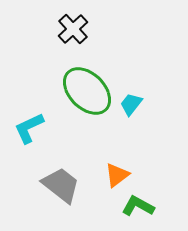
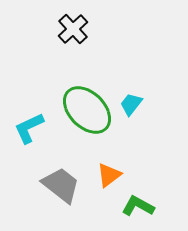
green ellipse: moved 19 px down
orange triangle: moved 8 px left
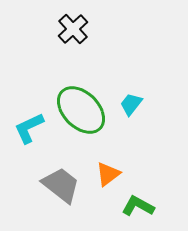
green ellipse: moved 6 px left
orange triangle: moved 1 px left, 1 px up
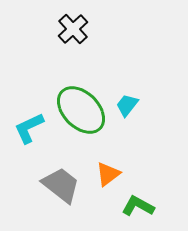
cyan trapezoid: moved 4 px left, 1 px down
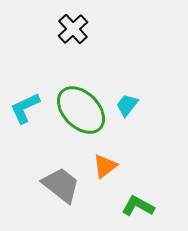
cyan L-shape: moved 4 px left, 20 px up
orange triangle: moved 3 px left, 8 px up
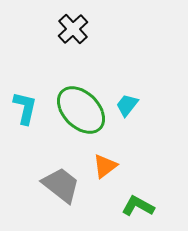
cyan L-shape: rotated 128 degrees clockwise
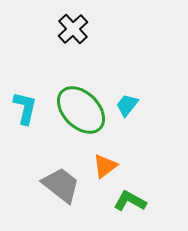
green L-shape: moved 8 px left, 5 px up
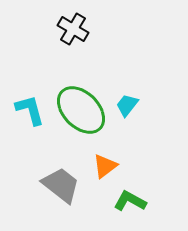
black cross: rotated 16 degrees counterclockwise
cyan L-shape: moved 5 px right, 2 px down; rotated 28 degrees counterclockwise
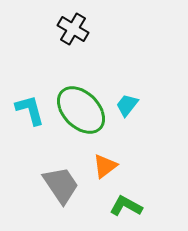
gray trapezoid: rotated 18 degrees clockwise
green L-shape: moved 4 px left, 5 px down
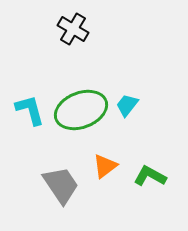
green ellipse: rotated 66 degrees counterclockwise
green L-shape: moved 24 px right, 30 px up
